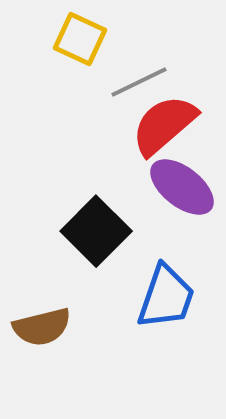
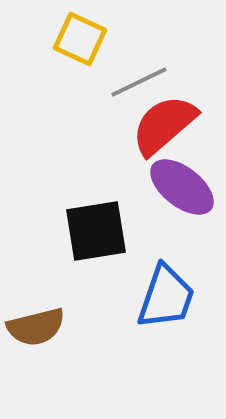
black square: rotated 36 degrees clockwise
brown semicircle: moved 6 px left
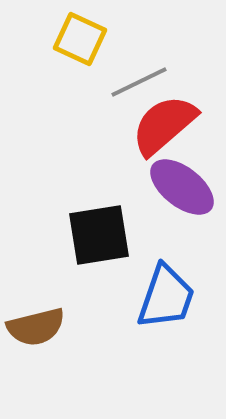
black square: moved 3 px right, 4 px down
